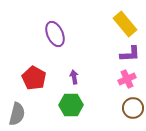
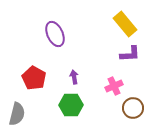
pink cross: moved 13 px left, 7 px down
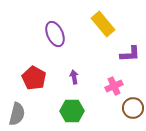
yellow rectangle: moved 22 px left
green hexagon: moved 1 px right, 6 px down
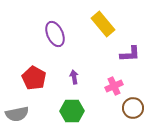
gray semicircle: rotated 65 degrees clockwise
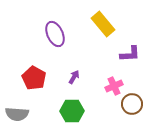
purple arrow: rotated 40 degrees clockwise
brown circle: moved 1 px left, 4 px up
gray semicircle: rotated 15 degrees clockwise
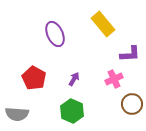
purple arrow: moved 2 px down
pink cross: moved 7 px up
green hexagon: rotated 25 degrees clockwise
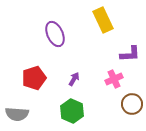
yellow rectangle: moved 4 px up; rotated 15 degrees clockwise
red pentagon: rotated 25 degrees clockwise
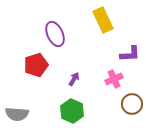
red pentagon: moved 2 px right, 13 px up
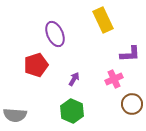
gray semicircle: moved 2 px left, 1 px down
